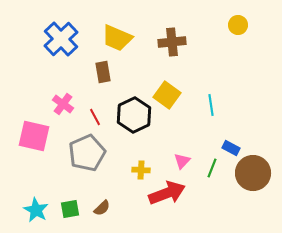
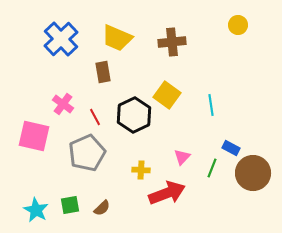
pink triangle: moved 4 px up
green square: moved 4 px up
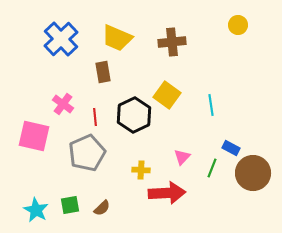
red line: rotated 24 degrees clockwise
red arrow: rotated 18 degrees clockwise
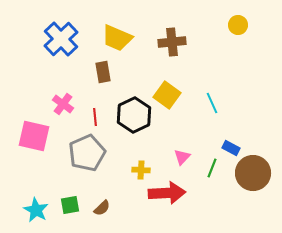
cyan line: moved 1 px right, 2 px up; rotated 15 degrees counterclockwise
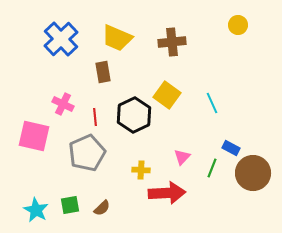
pink cross: rotated 10 degrees counterclockwise
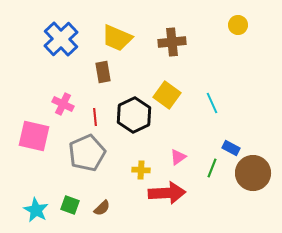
pink triangle: moved 4 px left; rotated 12 degrees clockwise
green square: rotated 30 degrees clockwise
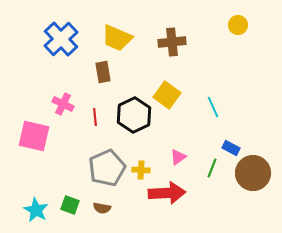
cyan line: moved 1 px right, 4 px down
gray pentagon: moved 20 px right, 15 px down
brown semicircle: rotated 54 degrees clockwise
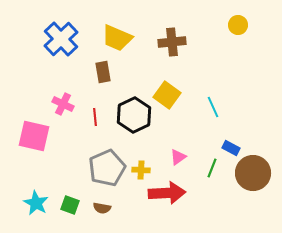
cyan star: moved 7 px up
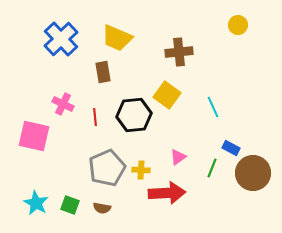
brown cross: moved 7 px right, 10 px down
black hexagon: rotated 20 degrees clockwise
